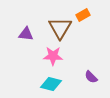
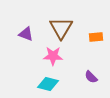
orange rectangle: moved 13 px right, 22 px down; rotated 24 degrees clockwise
brown triangle: moved 1 px right
purple triangle: rotated 14 degrees clockwise
cyan diamond: moved 3 px left
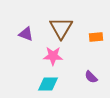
cyan diamond: rotated 15 degrees counterclockwise
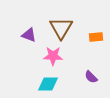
purple triangle: moved 3 px right, 1 px down
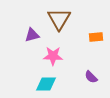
brown triangle: moved 2 px left, 9 px up
purple triangle: moved 3 px right; rotated 35 degrees counterclockwise
cyan diamond: moved 2 px left
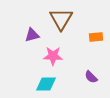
brown triangle: moved 2 px right
